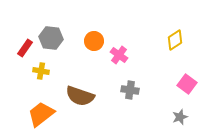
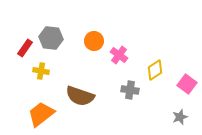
yellow diamond: moved 20 px left, 30 px down
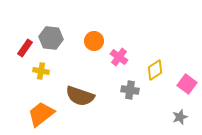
pink cross: moved 2 px down
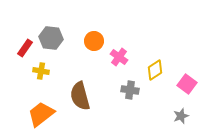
brown semicircle: rotated 56 degrees clockwise
gray star: moved 1 px right, 1 px up
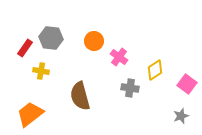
gray cross: moved 2 px up
orange trapezoid: moved 11 px left
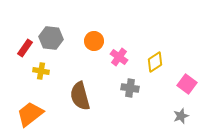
yellow diamond: moved 8 px up
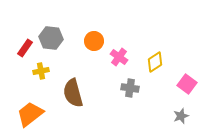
yellow cross: rotated 21 degrees counterclockwise
brown semicircle: moved 7 px left, 3 px up
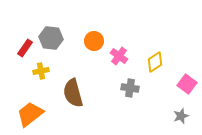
pink cross: moved 1 px up
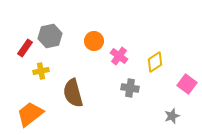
gray hexagon: moved 1 px left, 2 px up; rotated 20 degrees counterclockwise
gray star: moved 9 px left
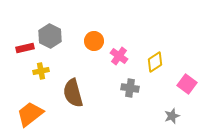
gray hexagon: rotated 20 degrees counterclockwise
red rectangle: rotated 42 degrees clockwise
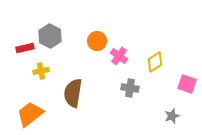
orange circle: moved 3 px right
pink square: rotated 18 degrees counterclockwise
brown semicircle: rotated 24 degrees clockwise
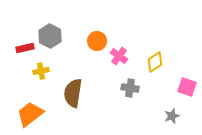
pink square: moved 3 px down
